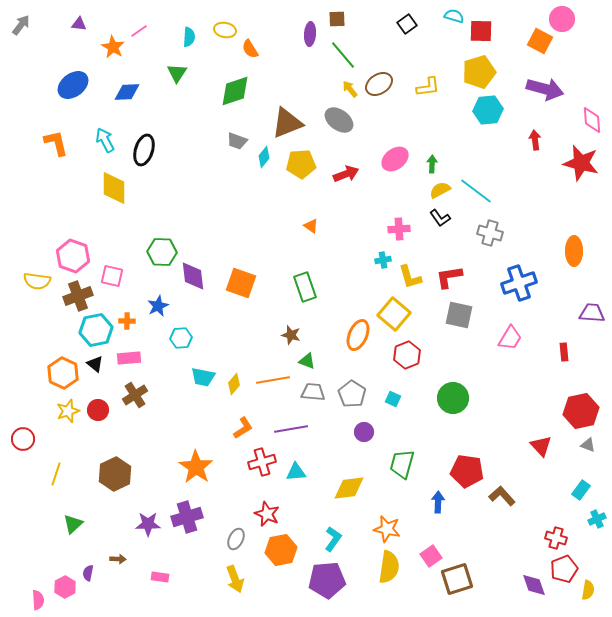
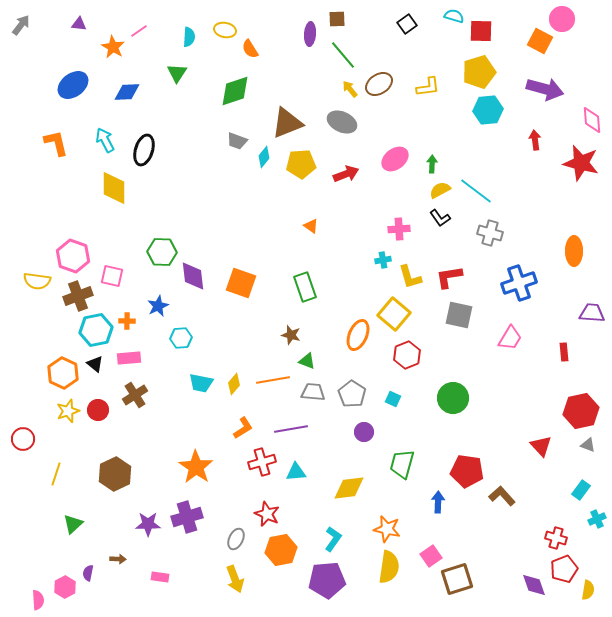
gray ellipse at (339, 120): moved 3 px right, 2 px down; rotated 12 degrees counterclockwise
cyan trapezoid at (203, 377): moved 2 px left, 6 px down
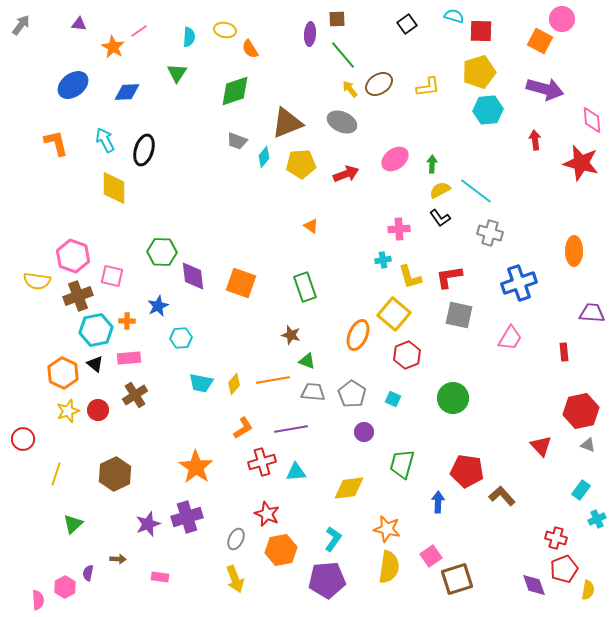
purple star at (148, 524): rotated 20 degrees counterclockwise
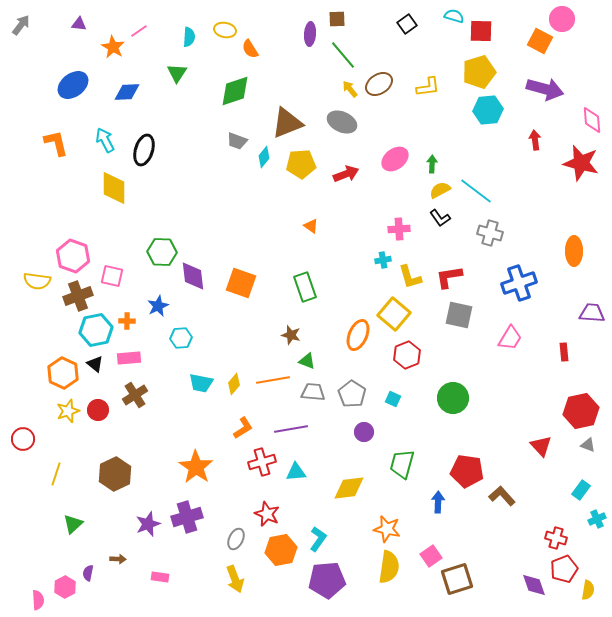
cyan L-shape at (333, 539): moved 15 px left
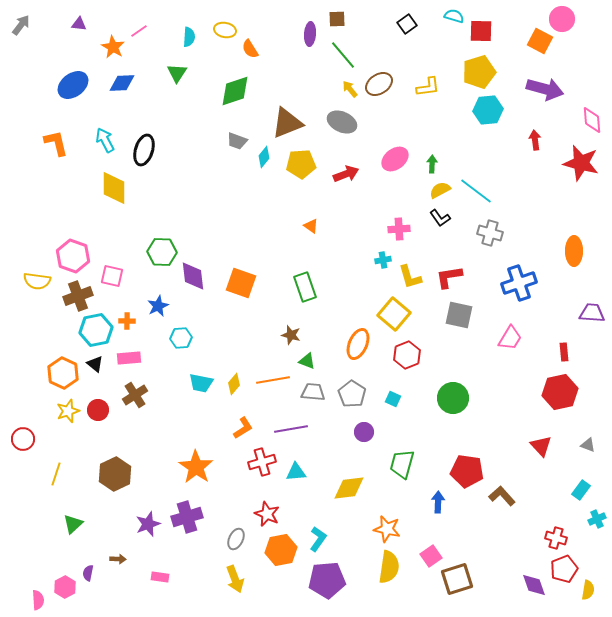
blue diamond at (127, 92): moved 5 px left, 9 px up
orange ellipse at (358, 335): moved 9 px down
red hexagon at (581, 411): moved 21 px left, 19 px up
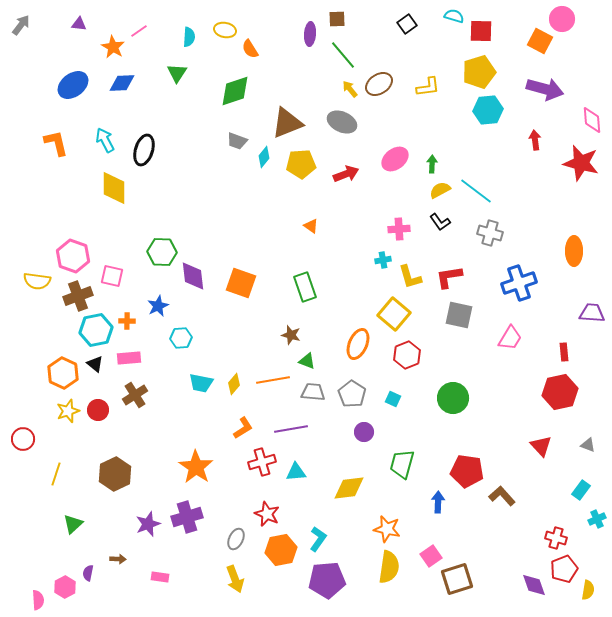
black L-shape at (440, 218): moved 4 px down
